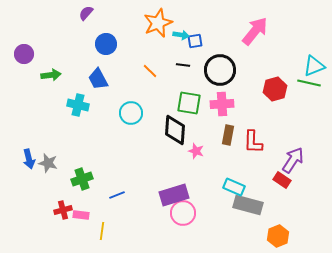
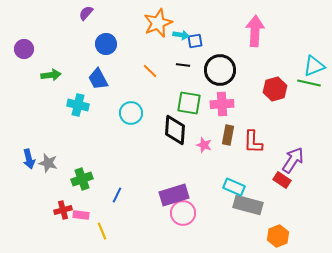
pink arrow: rotated 36 degrees counterclockwise
purple circle: moved 5 px up
pink star: moved 8 px right, 6 px up
blue line: rotated 42 degrees counterclockwise
yellow line: rotated 30 degrees counterclockwise
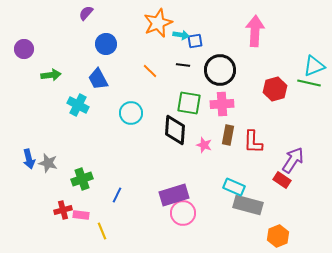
cyan cross: rotated 15 degrees clockwise
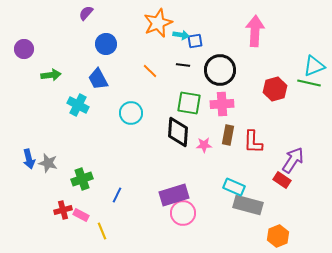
black diamond: moved 3 px right, 2 px down
pink star: rotated 21 degrees counterclockwise
pink rectangle: rotated 21 degrees clockwise
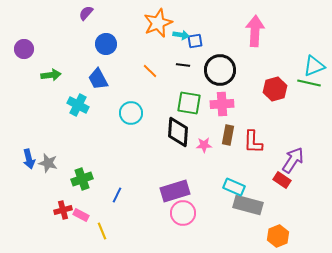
purple rectangle: moved 1 px right, 4 px up
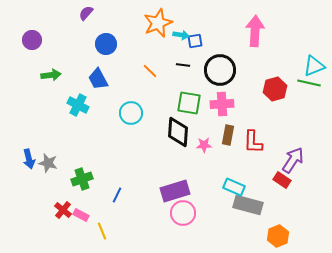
purple circle: moved 8 px right, 9 px up
red cross: rotated 36 degrees counterclockwise
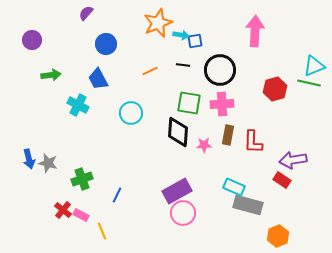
orange line: rotated 70 degrees counterclockwise
purple arrow: rotated 132 degrees counterclockwise
purple rectangle: moved 2 px right; rotated 12 degrees counterclockwise
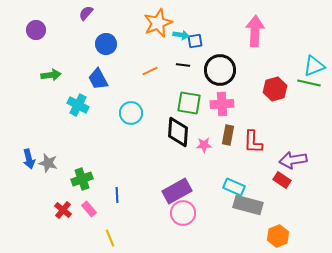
purple circle: moved 4 px right, 10 px up
blue line: rotated 28 degrees counterclockwise
pink rectangle: moved 8 px right, 6 px up; rotated 21 degrees clockwise
yellow line: moved 8 px right, 7 px down
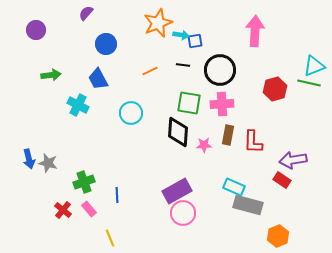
green cross: moved 2 px right, 3 px down
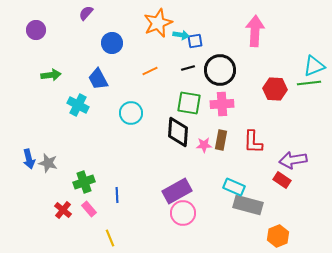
blue circle: moved 6 px right, 1 px up
black line: moved 5 px right, 3 px down; rotated 24 degrees counterclockwise
green line: rotated 20 degrees counterclockwise
red hexagon: rotated 20 degrees clockwise
brown rectangle: moved 7 px left, 5 px down
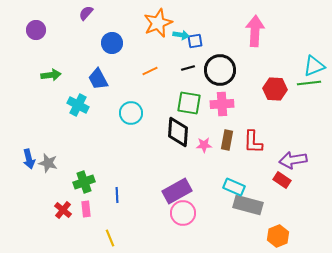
brown rectangle: moved 6 px right
pink rectangle: moved 3 px left; rotated 35 degrees clockwise
